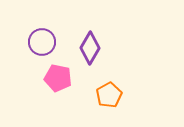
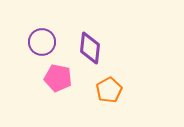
purple diamond: rotated 24 degrees counterclockwise
orange pentagon: moved 5 px up
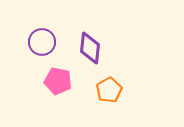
pink pentagon: moved 3 px down
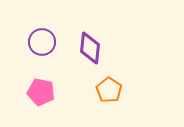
pink pentagon: moved 17 px left, 11 px down
orange pentagon: rotated 10 degrees counterclockwise
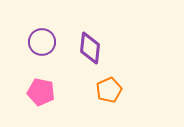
orange pentagon: rotated 15 degrees clockwise
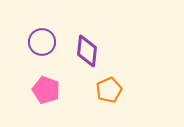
purple diamond: moved 3 px left, 3 px down
pink pentagon: moved 5 px right, 2 px up; rotated 8 degrees clockwise
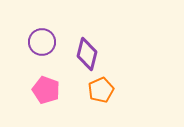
purple diamond: moved 3 px down; rotated 8 degrees clockwise
orange pentagon: moved 8 px left
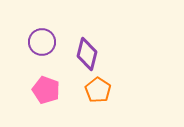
orange pentagon: moved 3 px left; rotated 15 degrees counterclockwise
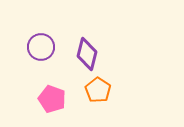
purple circle: moved 1 px left, 5 px down
pink pentagon: moved 6 px right, 9 px down
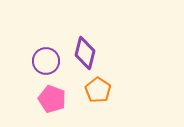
purple circle: moved 5 px right, 14 px down
purple diamond: moved 2 px left, 1 px up
